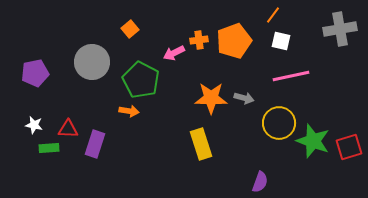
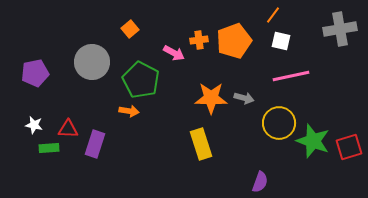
pink arrow: rotated 125 degrees counterclockwise
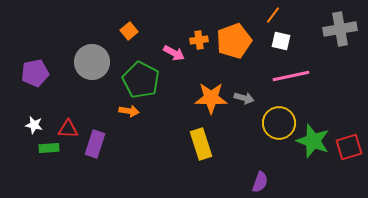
orange square: moved 1 px left, 2 px down
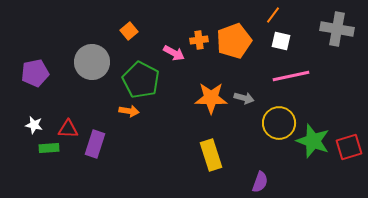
gray cross: moved 3 px left; rotated 20 degrees clockwise
yellow rectangle: moved 10 px right, 11 px down
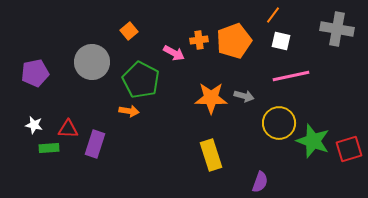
gray arrow: moved 2 px up
red square: moved 2 px down
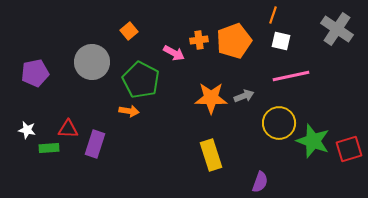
orange line: rotated 18 degrees counterclockwise
gray cross: rotated 24 degrees clockwise
gray arrow: rotated 36 degrees counterclockwise
white star: moved 7 px left, 5 px down
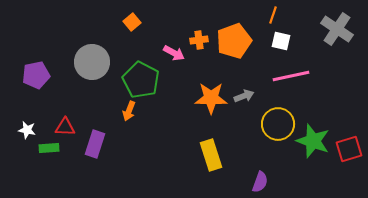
orange square: moved 3 px right, 9 px up
purple pentagon: moved 1 px right, 2 px down
orange arrow: rotated 102 degrees clockwise
yellow circle: moved 1 px left, 1 px down
red triangle: moved 3 px left, 2 px up
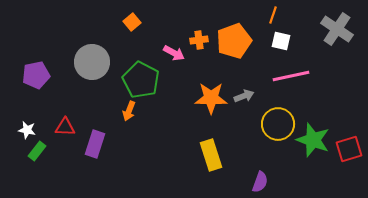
green star: moved 1 px up
green rectangle: moved 12 px left, 3 px down; rotated 48 degrees counterclockwise
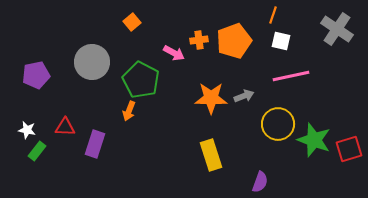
green star: moved 1 px right
